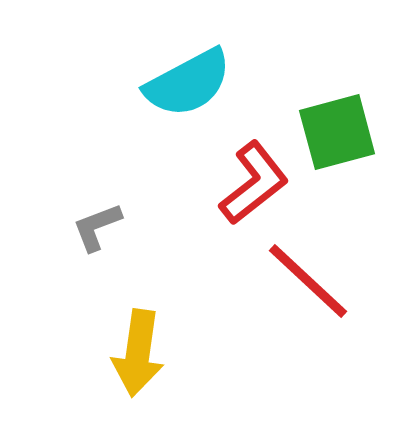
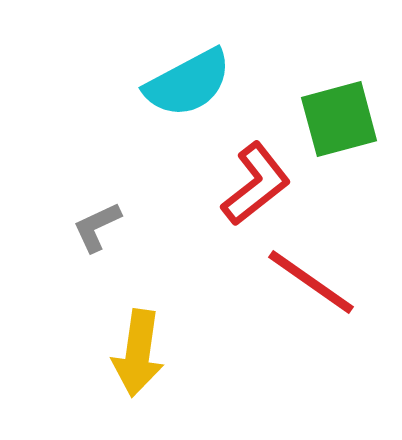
green square: moved 2 px right, 13 px up
red L-shape: moved 2 px right, 1 px down
gray L-shape: rotated 4 degrees counterclockwise
red line: moved 3 px right, 1 px down; rotated 8 degrees counterclockwise
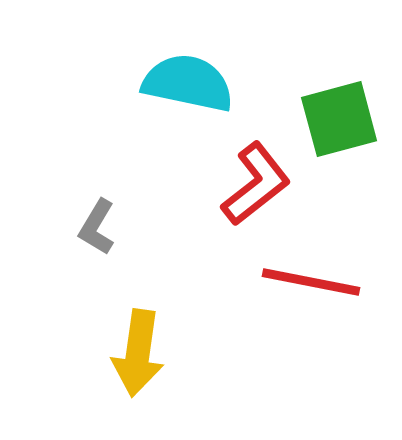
cyan semicircle: rotated 140 degrees counterclockwise
gray L-shape: rotated 34 degrees counterclockwise
red line: rotated 24 degrees counterclockwise
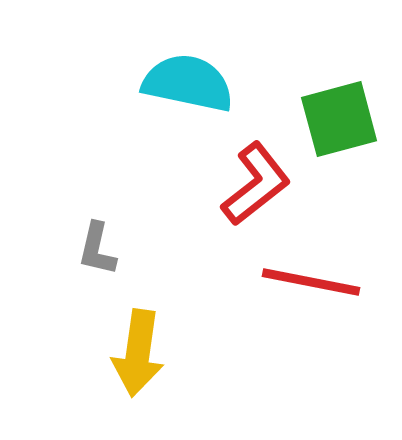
gray L-shape: moved 22 px down; rotated 18 degrees counterclockwise
